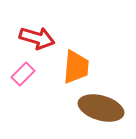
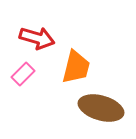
orange trapezoid: rotated 9 degrees clockwise
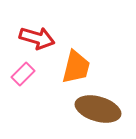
brown ellipse: moved 3 px left, 1 px down
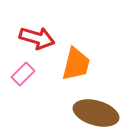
orange trapezoid: moved 3 px up
brown ellipse: moved 2 px left, 4 px down
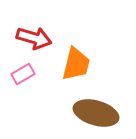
red arrow: moved 3 px left
pink rectangle: rotated 15 degrees clockwise
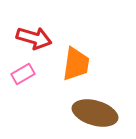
orange trapezoid: rotated 6 degrees counterclockwise
brown ellipse: moved 1 px left
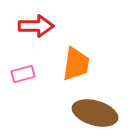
red arrow: moved 2 px right, 12 px up; rotated 16 degrees counterclockwise
pink rectangle: rotated 15 degrees clockwise
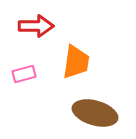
orange trapezoid: moved 2 px up
pink rectangle: moved 1 px right
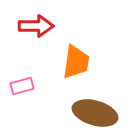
pink rectangle: moved 2 px left, 12 px down
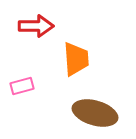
orange trapezoid: moved 3 px up; rotated 12 degrees counterclockwise
